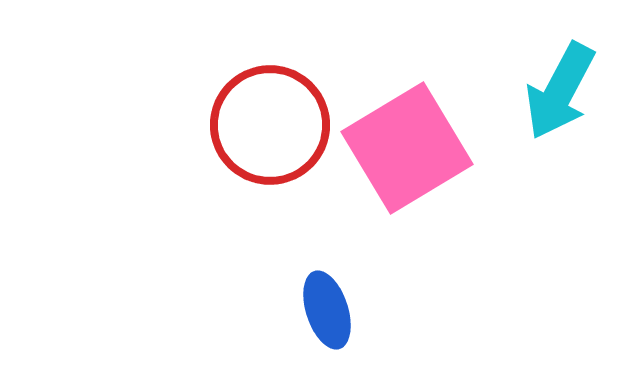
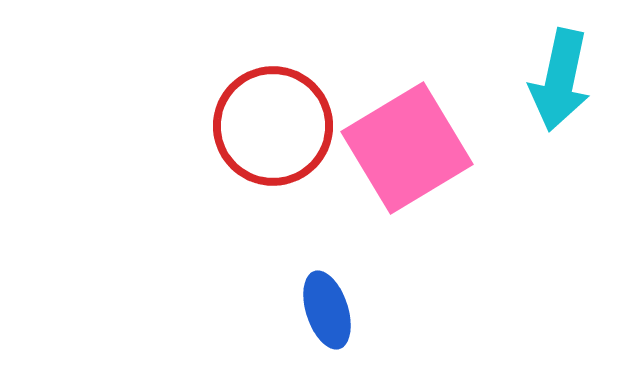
cyan arrow: moved 11 px up; rotated 16 degrees counterclockwise
red circle: moved 3 px right, 1 px down
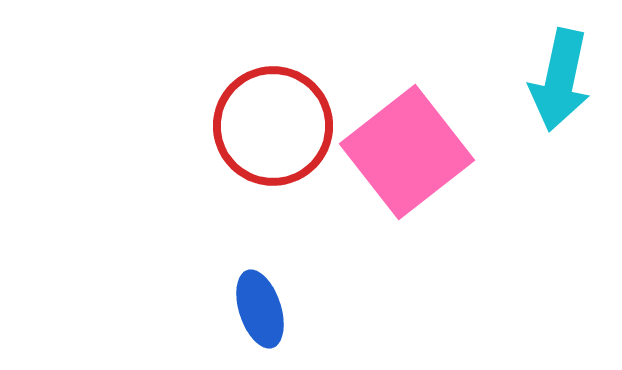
pink square: moved 4 px down; rotated 7 degrees counterclockwise
blue ellipse: moved 67 px left, 1 px up
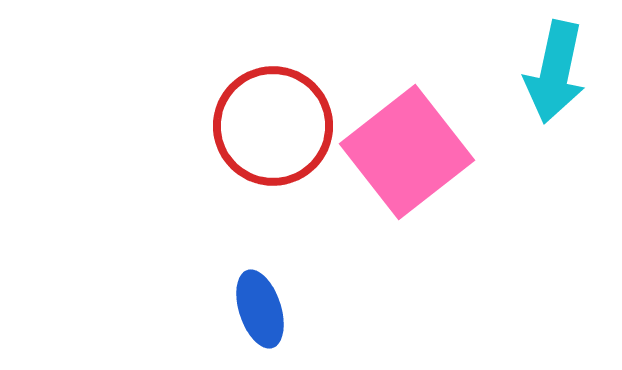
cyan arrow: moved 5 px left, 8 px up
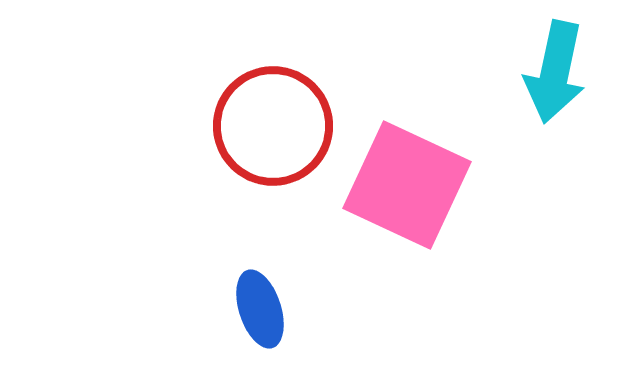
pink square: moved 33 px down; rotated 27 degrees counterclockwise
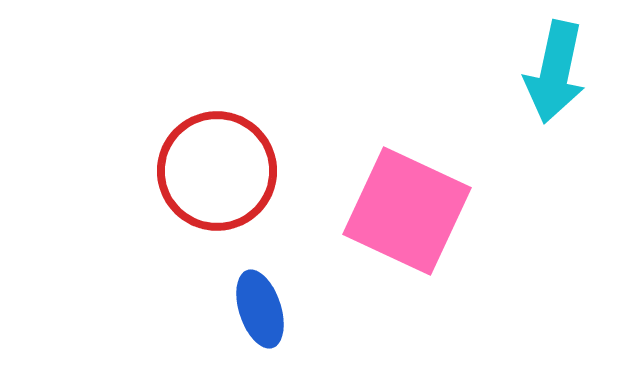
red circle: moved 56 px left, 45 px down
pink square: moved 26 px down
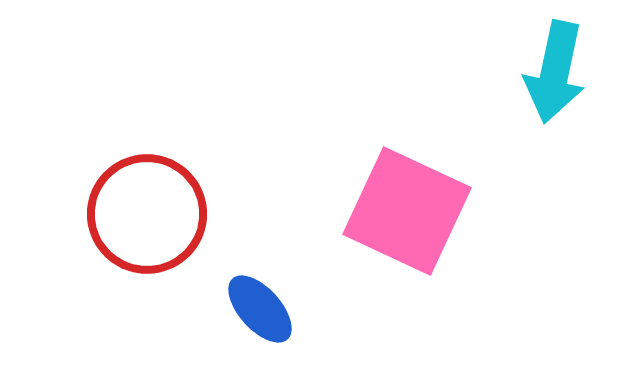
red circle: moved 70 px left, 43 px down
blue ellipse: rotated 24 degrees counterclockwise
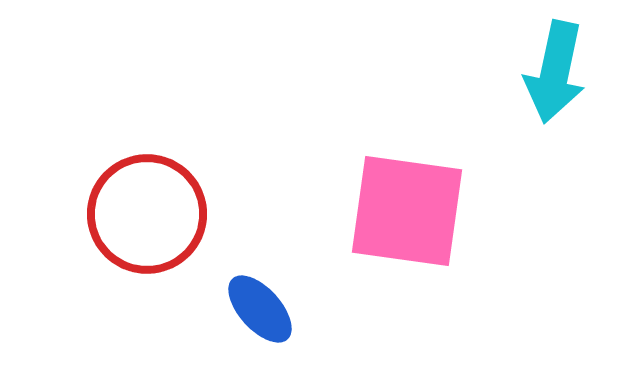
pink square: rotated 17 degrees counterclockwise
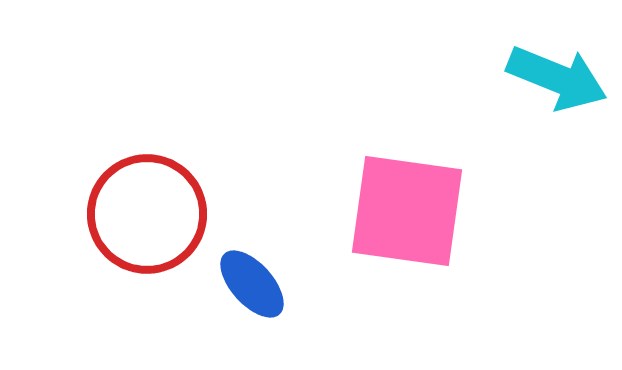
cyan arrow: moved 2 px right, 6 px down; rotated 80 degrees counterclockwise
blue ellipse: moved 8 px left, 25 px up
